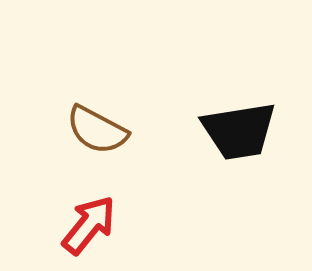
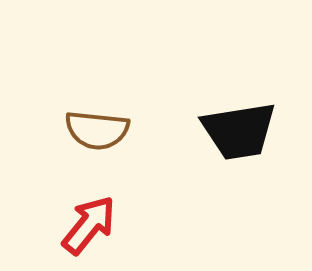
brown semicircle: rotated 22 degrees counterclockwise
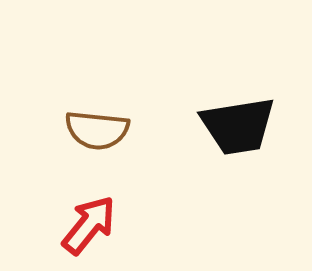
black trapezoid: moved 1 px left, 5 px up
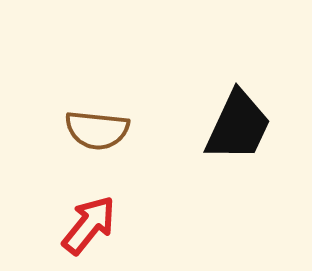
black trapezoid: rotated 56 degrees counterclockwise
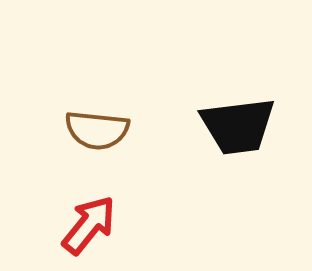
black trapezoid: rotated 58 degrees clockwise
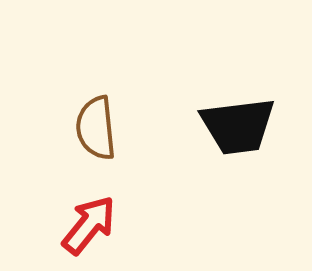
brown semicircle: moved 1 px left, 2 px up; rotated 78 degrees clockwise
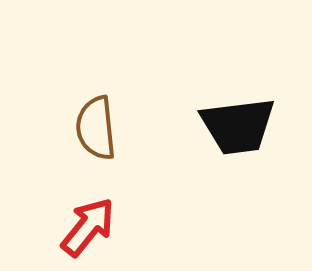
red arrow: moved 1 px left, 2 px down
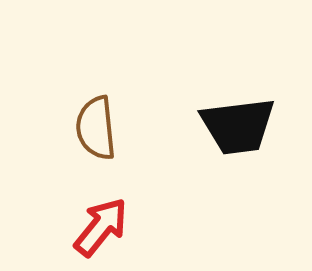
red arrow: moved 13 px right
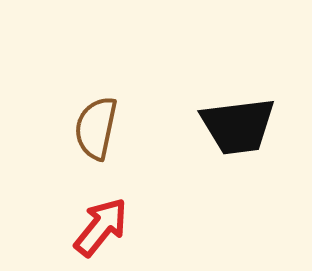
brown semicircle: rotated 18 degrees clockwise
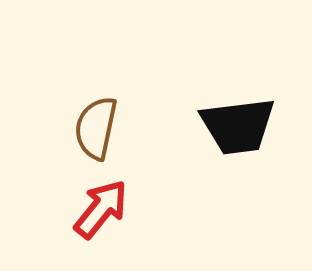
red arrow: moved 18 px up
